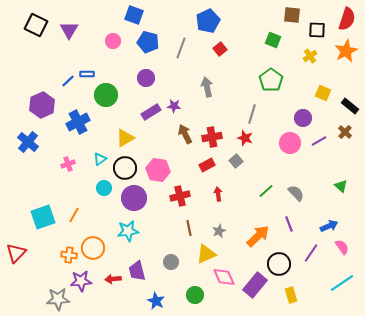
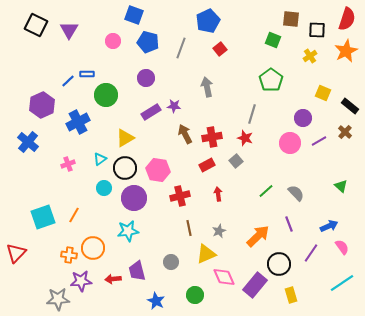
brown square at (292, 15): moved 1 px left, 4 px down
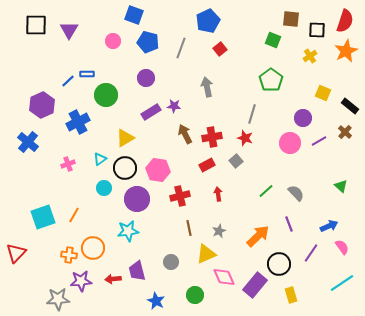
red semicircle at (347, 19): moved 2 px left, 2 px down
black square at (36, 25): rotated 25 degrees counterclockwise
purple circle at (134, 198): moved 3 px right, 1 px down
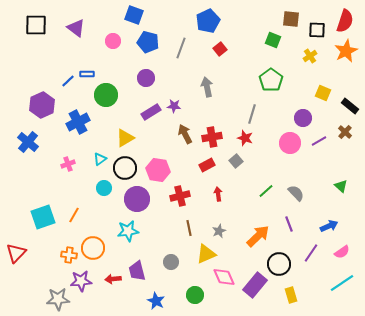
purple triangle at (69, 30): moved 7 px right, 2 px up; rotated 24 degrees counterclockwise
pink semicircle at (342, 247): moved 5 px down; rotated 91 degrees clockwise
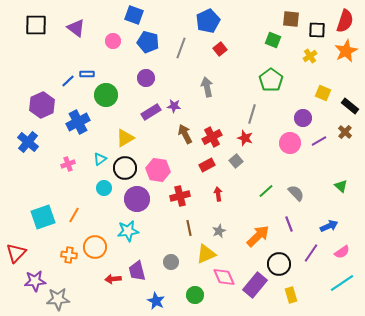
red cross at (212, 137): rotated 18 degrees counterclockwise
orange circle at (93, 248): moved 2 px right, 1 px up
purple star at (81, 281): moved 46 px left
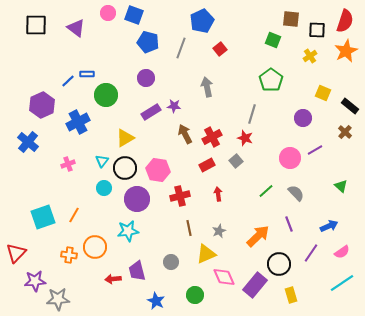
blue pentagon at (208, 21): moved 6 px left
pink circle at (113, 41): moved 5 px left, 28 px up
purple line at (319, 141): moved 4 px left, 9 px down
pink circle at (290, 143): moved 15 px down
cyan triangle at (100, 159): moved 2 px right, 2 px down; rotated 16 degrees counterclockwise
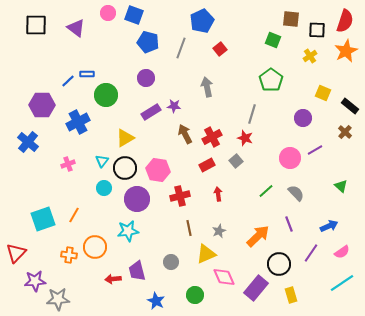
purple hexagon at (42, 105): rotated 25 degrees clockwise
cyan square at (43, 217): moved 2 px down
purple rectangle at (255, 285): moved 1 px right, 3 px down
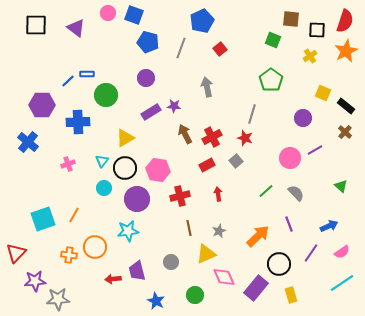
black rectangle at (350, 106): moved 4 px left
blue cross at (78, 122): rotated 25 degrees clockwise
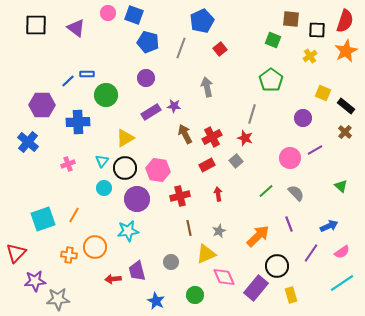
black circle at (279, 264): moved 2 px left, 2 px down
